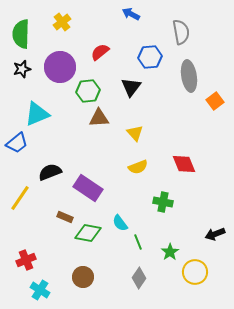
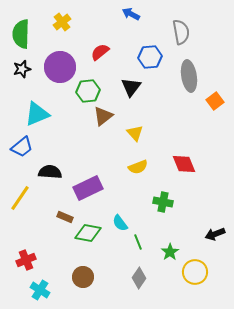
brown triangle: moved 4 px right, 2 px up; rotated 35 degrees counterclockwise
blue trapezoid: moved 5 px right, 4 px down
black semicircle: rotated 25 degrees clockwise
purple rectangle: rotated 60 degrees counterclockwise
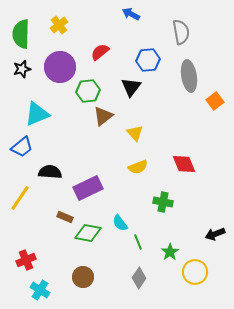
yellow cross: moved 3 px left, 3 px down
blue hexagon: moved 2 px left, 3 px down
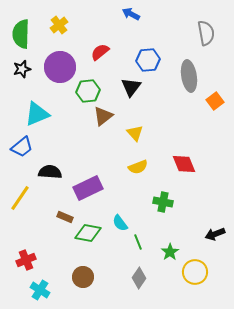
gray semicircle: moved 25 px right, 1 px down
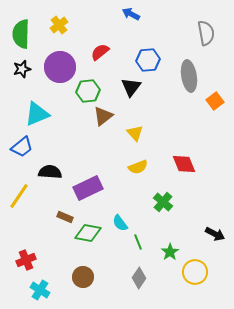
yellow line: moved 1 px left, 2 px up
green cross: rotated 30 degrees clockwise
black arrow: rotated 132 degrees counterclockwise
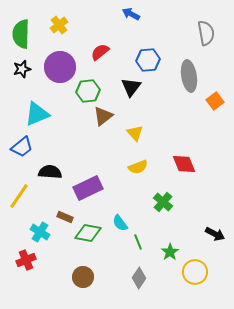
cyan cross: moved 58 px up
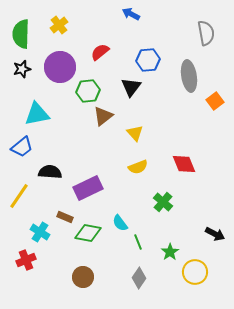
cyan triangle: rotated 12 degrees clockwise
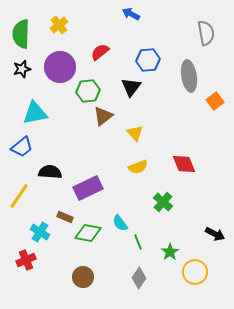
cyan triangle: moved 2 px left, 1 px up
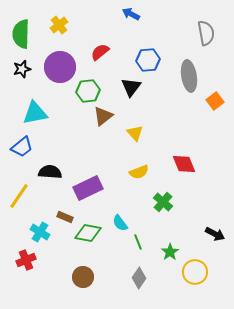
yellow semicircle: moved 1 px right, 5 px down
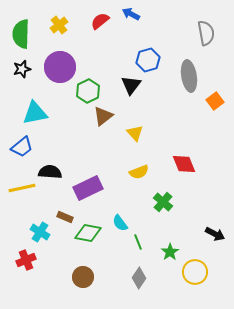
red semicircle: moved 31 px up
blue hexagon: rotated 10 degrees counterclockwise
black triangle: moved 2 px up
green hexagon: rotated 20 degrees counterclockwise
yellow line: moved 3 px right, 8 px up; rotated 44 degrees clockwise
